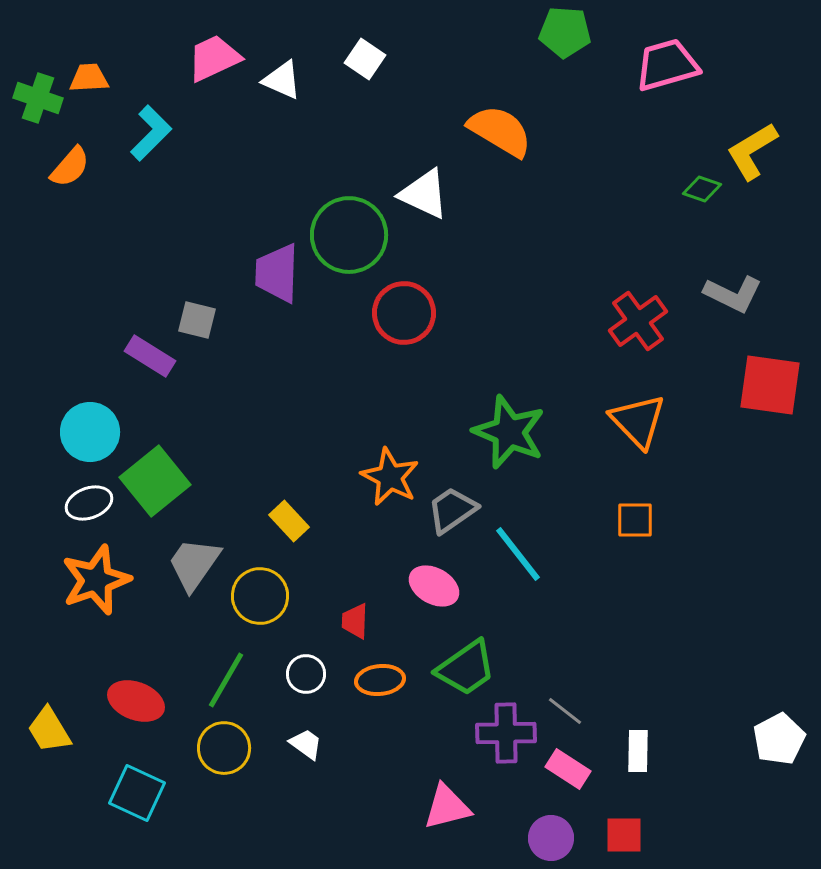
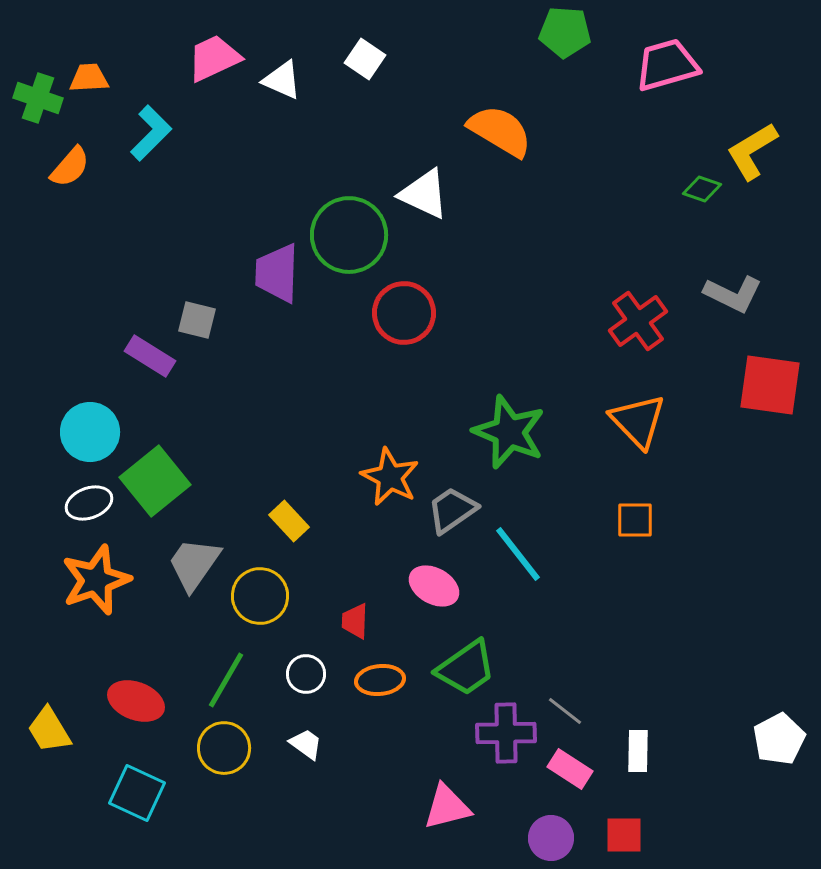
pink rectangle at (568, 769): moved 2 px right
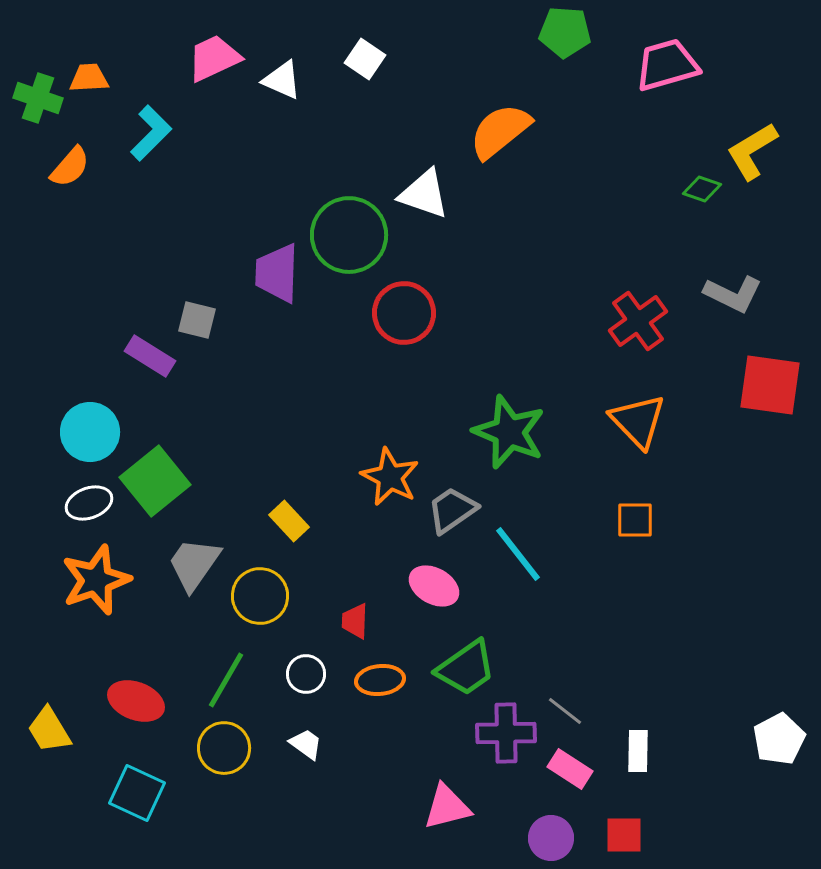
orange semicircle at (500, 131): rotated 70 degrees counterclockwise
white triangle at (424, 194): rotated 6 degrees counterclockwise
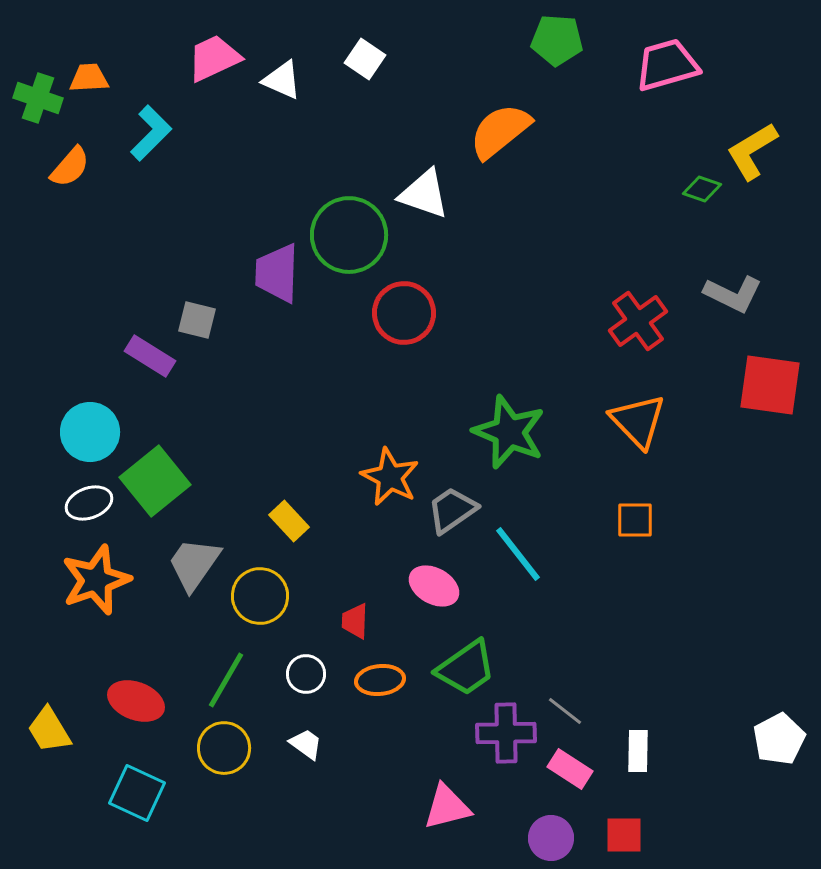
green pentagon at (565, 32): moved 8 px left, 8 px down
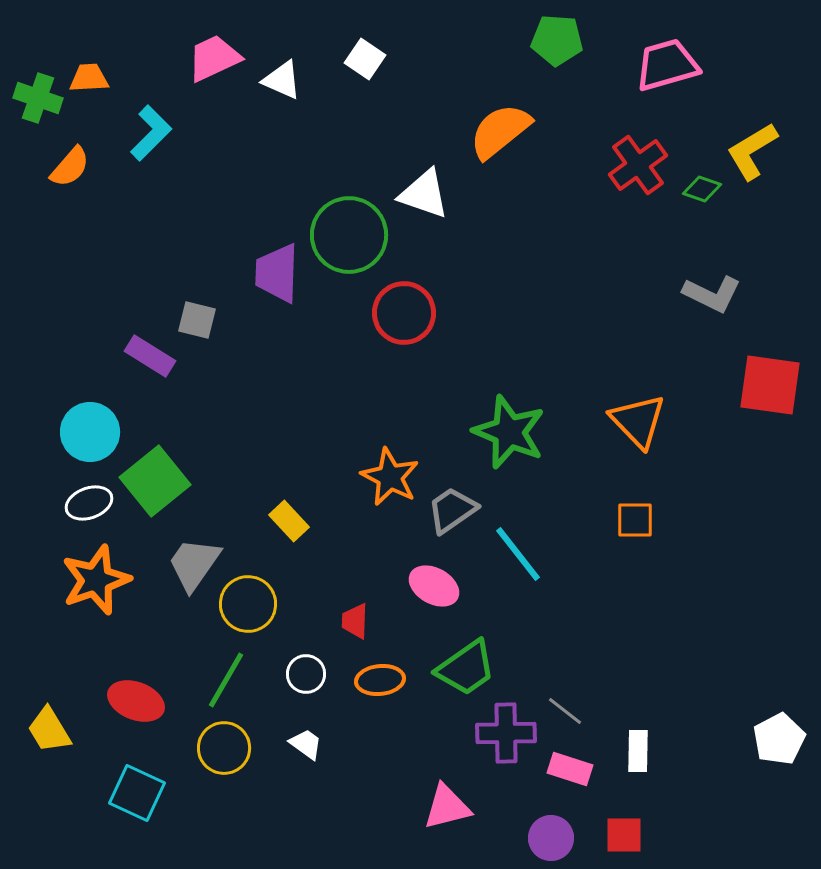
gray L-shape at (733, 294): moved 21 px left
red cross at (638, 321): moved 156 px up
yellow circle at (260, 596): moved 12 px left, 8 px down
pink rectangle at (570, 769): rotated 15 degrees counterclockwise
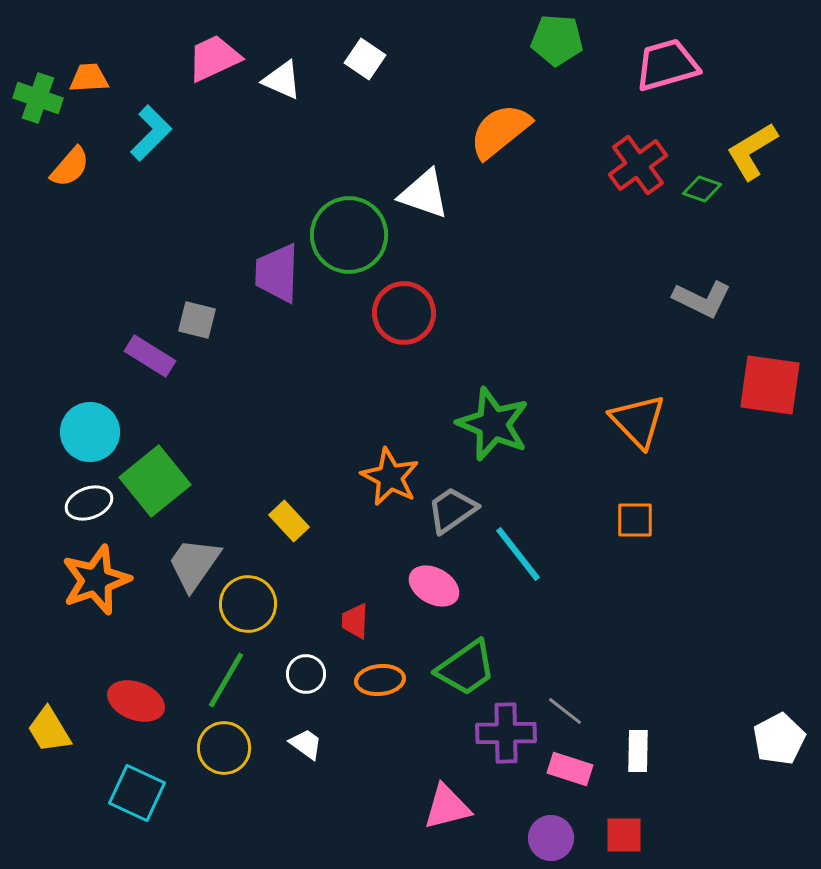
gray L-shape at (712, 294): moved 10 px left, 5 px down
green star at (509, 432): moved 16 px left, 8 px up
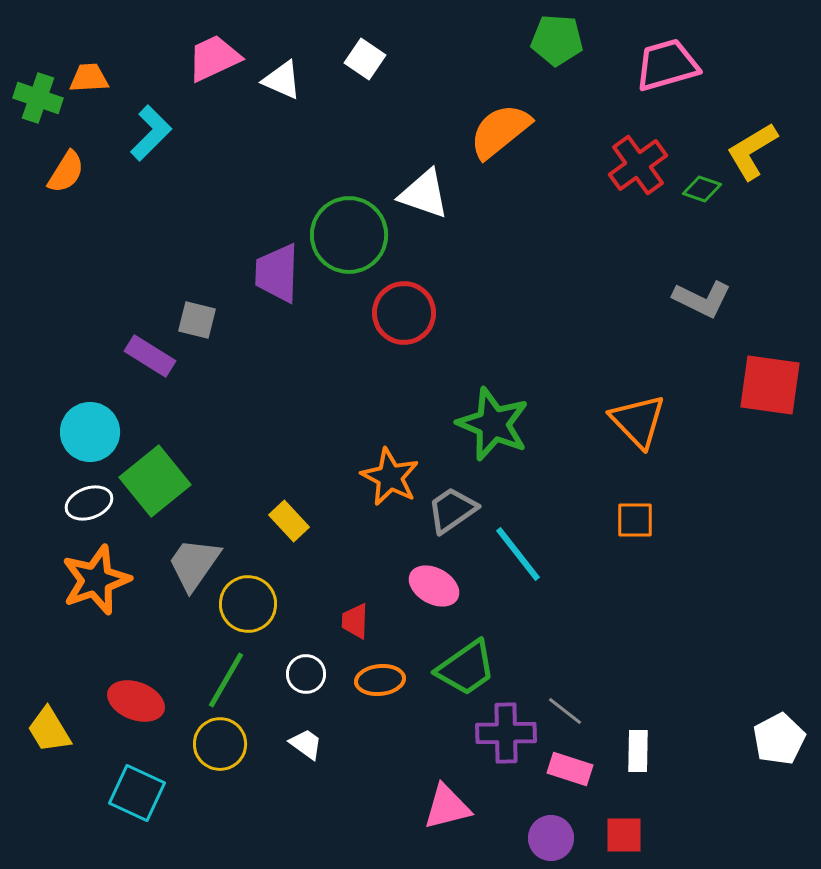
orange semicircle at (70, 167): moved 4 px left, 5 px down; rotated 9 degrees counterclockwise
yellow circle at (224, 748): moved 4 px left, 4 px up
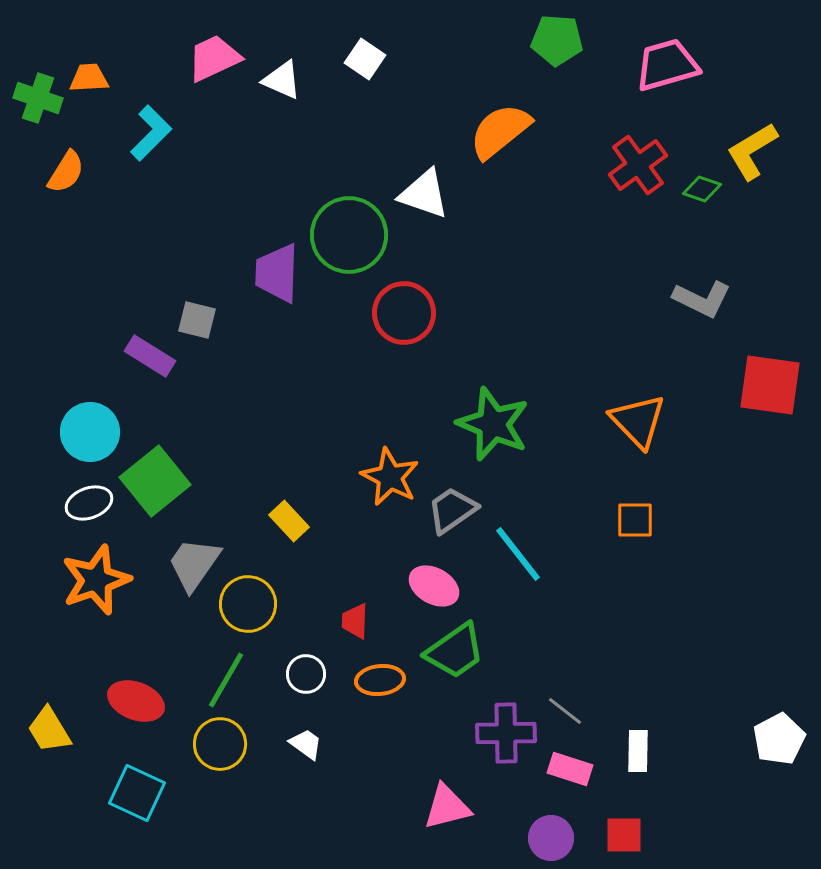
green trapezoid at (466, 668): moved 11 px left, 17 px up
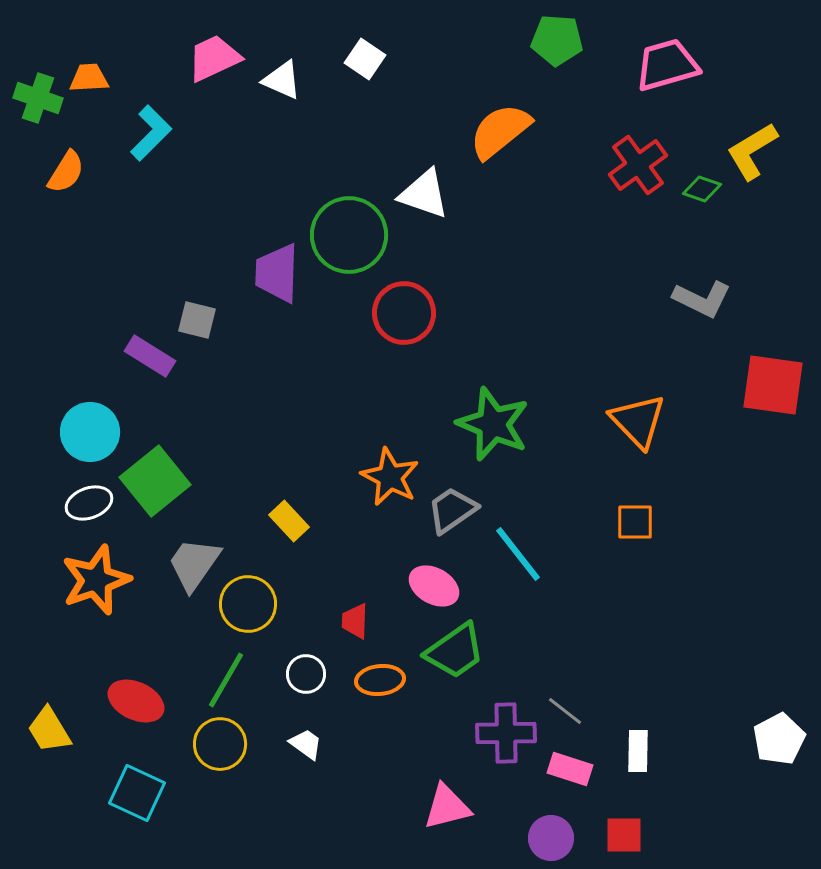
red square at (770, 385): moved 3 px right
orange square at (635, 520): moved 2 px down
red ellipse at (136, 701): rotated 4 degrees clockwise
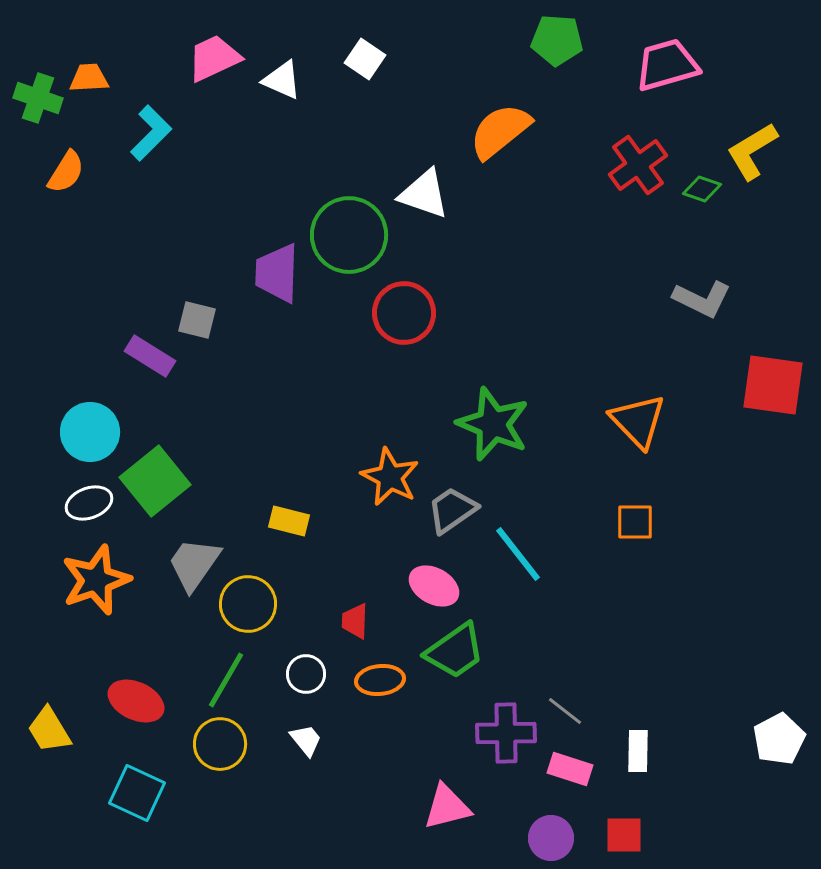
yellow rectangle at (289, 521): rotated 33 degrees counterclockwise
white trapezoid at (306, 744): moved 4 px up; rotated 15 degrees clockwise
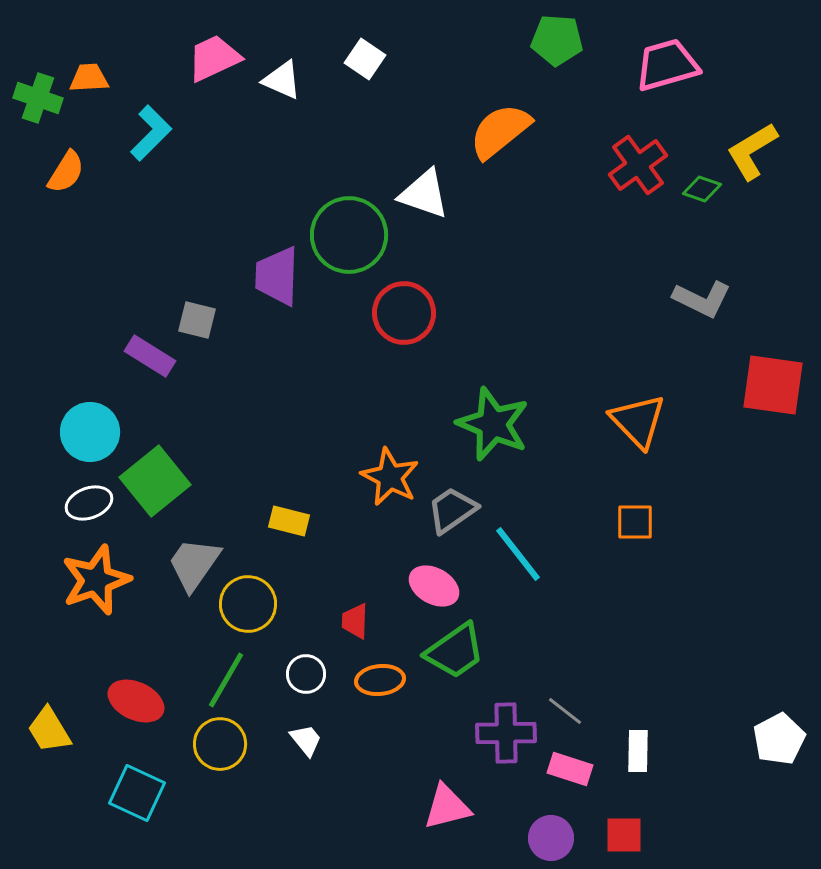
purple trapezoid at (277, 273): moved 3 px down
